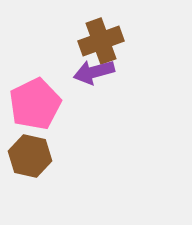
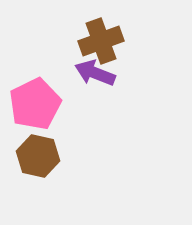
purple arrow: moved 1 px right, 1 px down; rotated 36 degrees clockwise
brown hexagon: moved 8 px right
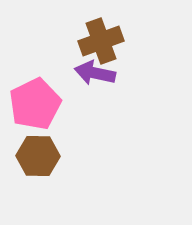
purple arrow: rotated 9 degrees counterclockwise
brown hexagon: rotated 12 degrees counterclockwise
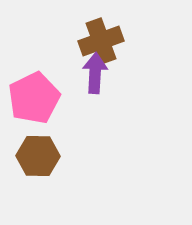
purple arrow: rotated 81 degrees clockwise
pink pentagon: moved 1 px left, 6 px up
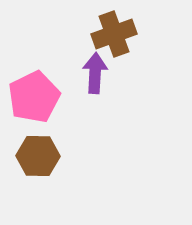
brown cross: moved 13 px right, 7 px up
pink pentagon: moved 1 px up
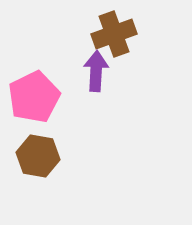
purple arrow: moved 1 px right, 2 px up
brown hexagon: rotated 9 degrees clockwise
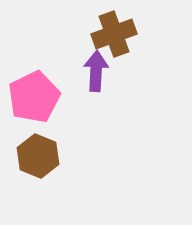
brown hexagon: rotated 12 degrees clockwise
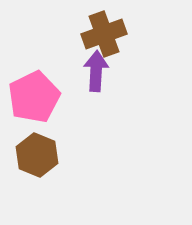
brown cross: moved 10 px left
brown hexagon: moved 1 px left, 1 px up
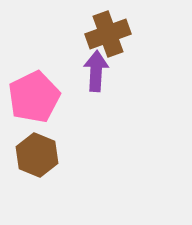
brown cross: moved 4 px right
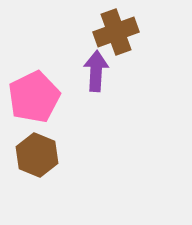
brown cross: moved 8 px right, 2 px up
